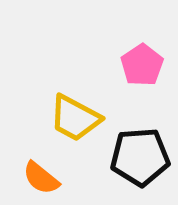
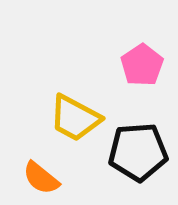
black pentagon: moved 2 px left, 5 px up
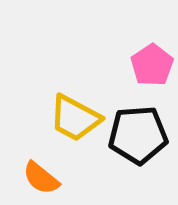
pink pentagon: moved 10 px right
black pentagon: moved 17 px up
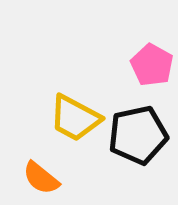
pink pentagon: rotated 9 degrees counterclockwise
black pentagon: rotated 8 degrees counterclockwise
